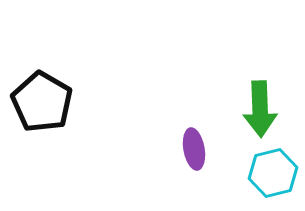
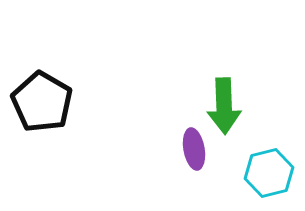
green arrow: moved 36 px left, 3 px up
cyan hexagon: moved 4 px left
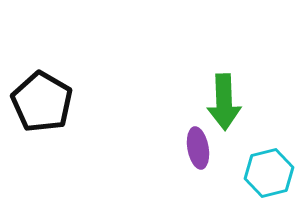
green arrow: moved 4 px up
purple ellipse: moved 4 px right, 1 px up
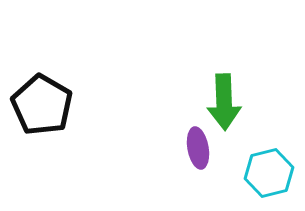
black pentagon: moved 3 px down
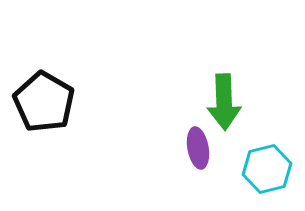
black pentagon: moved 2 px right, 3 px up
cyan hexagon: moved 2 px left, 4 px up
